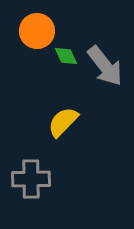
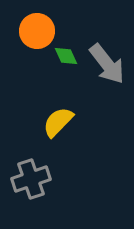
gray arrow: moved 2 px right, 2 px up
yellow semicircle: moved 5 px left
gray cross: rotated 18 degrees counterclockwise
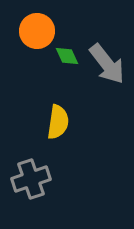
green diamond: moved 1 px right
yellow semicircle: rotated 144 degrees clockwise
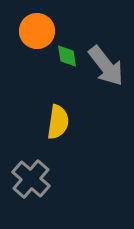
green diamond: rotated 15 degrees clockwise
gray arrow: moved 1 px left, 2 px down
gray cross: rotated 30 degrees counterclockwise
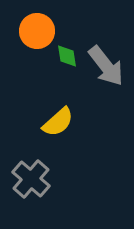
yellow semicircle: rotated 40 degrees clockwise
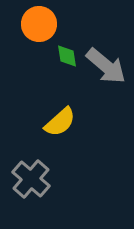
orange circle: moved 2 px right, 7 px up
gray arrow: rotated 12 degrees counterclockwise
yellow semicircle: moved 2 px right
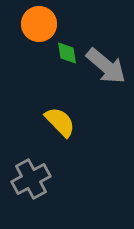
green diamond: moved 3 px up
yellow semicircle: rotated 92 degrees counterclockwise
gray cross: rotated 21 degrees clockwise
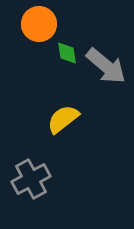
yellow semicircle: moved 3 px right, 3 px up; rotated 84 degrees counterclockwise
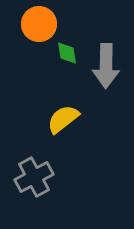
gray arrow: rotated 51 degrees clockwise
gray cross: moved 3 px right, 2 px up
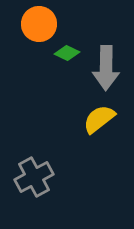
green diamond: rotated 55 degrees counterclockwise
gray arrow: moved 2 px down
yellow semicircle: moved 36 px right
